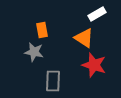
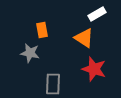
gray star: moved 4 px left, 1 px down
red star: moved 4 px down
gray rectangle: moved 3 px down
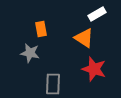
orange rectangle: moved 1 px left, 1 px up
